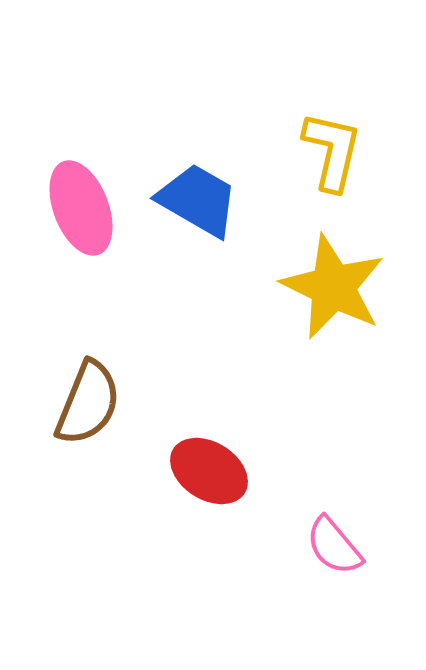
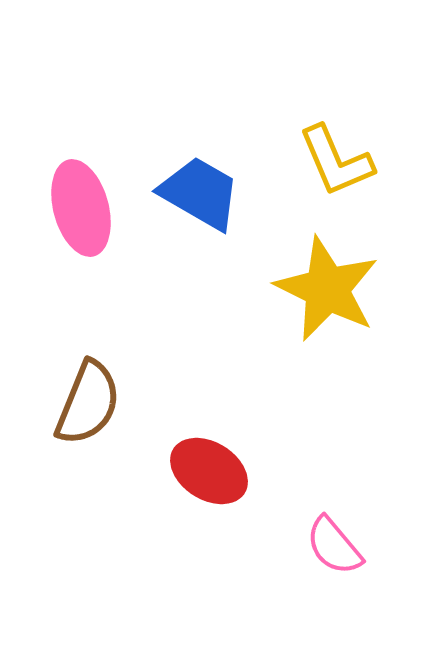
yellow L-shape: moved 4 px right, 10 px down; rotated 144 degrees clockwise
blue trapezoid: moved 2 px right, 7 px up
pink ellipse: rotated 6 degrees clockwise
yellow star: moved 6 px left, 2 px down
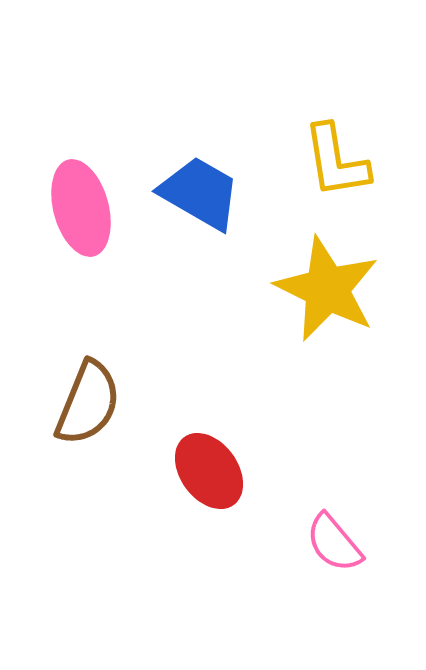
yellow L-shape: rotated 14 degrees clockwise
red ellipse: rotated 22 degrees clockwise
pink semicircle: moved 3 px up
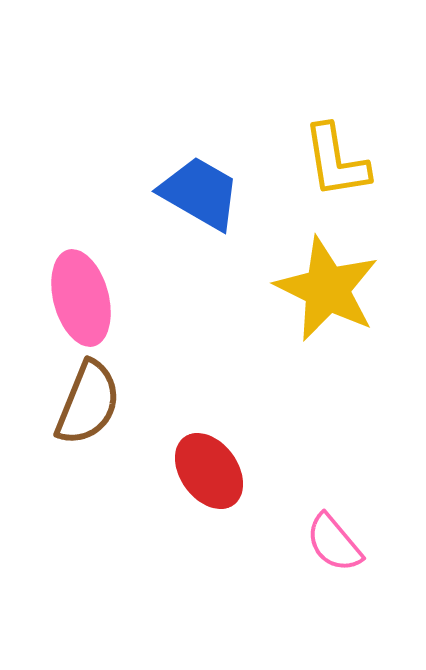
pink ellipse: moved 90 px down
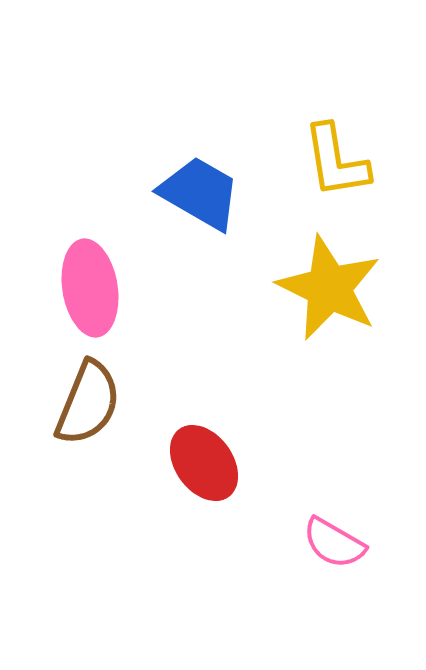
yellow star: moved 2 px right, 1 px up
pink ellipse: moved 9 px right, 10 px up; rotated 6 degrees clockwise
red ellipse: moved 5 px left, 8 px up
pink semicircle: rotated 20 degrees counterclockwise
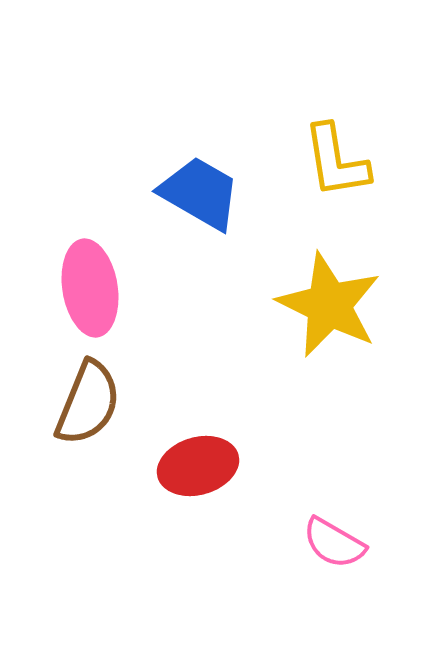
yellow star: moved 17 px down
red ellipse: moved 6 px left, 3 px down; rotated 70 degrees counterclockwise
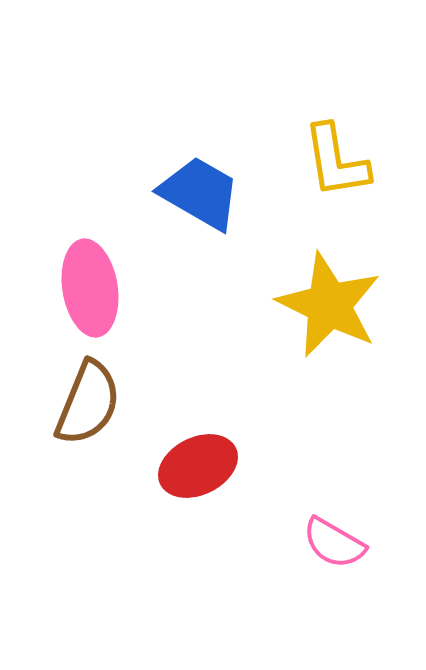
red ellipse: rotated 10 degrees counterclockwise
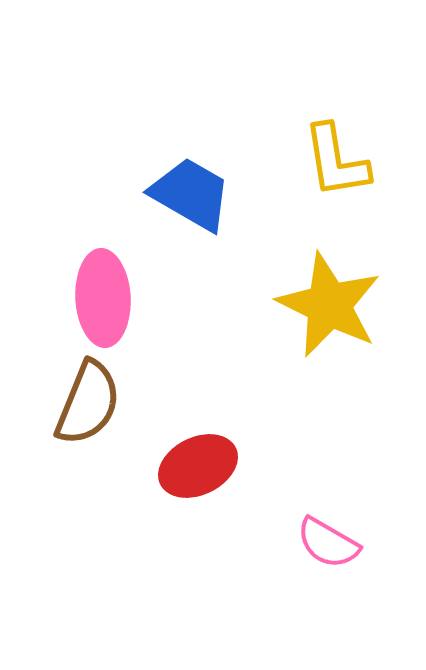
blue trapezoid: moved 9 px left, 1 px down
pink ellipse: moved 13 px right, 10 px down; rotated 6 degrees clockwise
pink semicircle: moved 6 px left
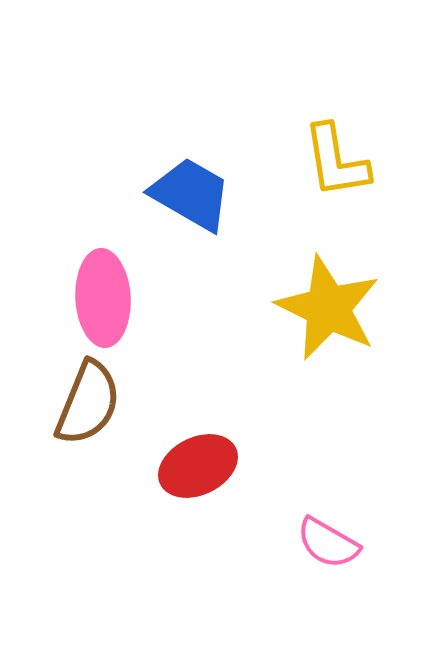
yellow star: moved 1 px left, 3 px down
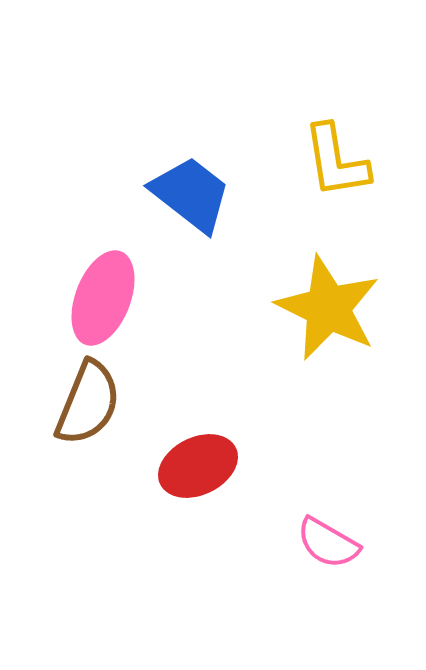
blue trapezoid: rotated 8 degrees clockwise
pink ellipse: rotated 24 degrees clockwise
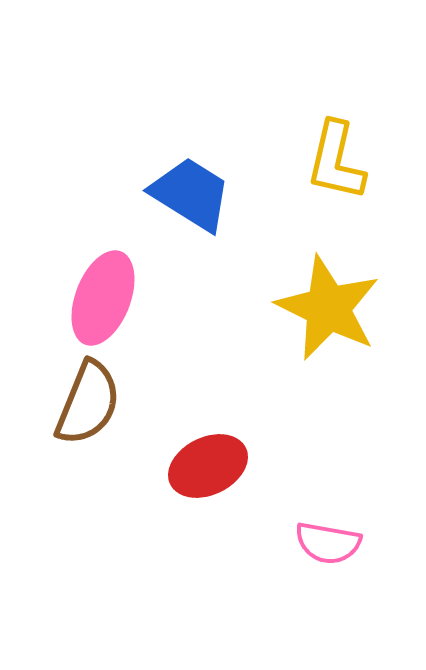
yellow L-shape: rotated 22 degrees clockwise
blue trapezoid: rotated 6 degrees counterclockwise
red ellipse: moved 10 px right
pink semicircle: rotated 20 degrees counterclockwise
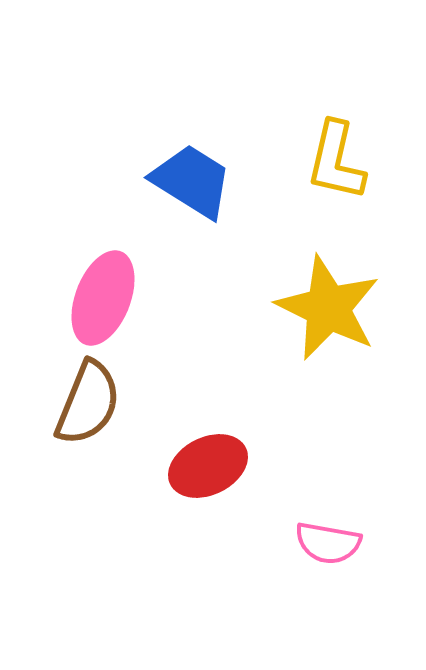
blue trapezoid: moved 1 px right, 13 px up
